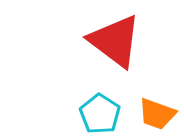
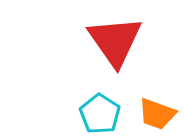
red triangle: rotated 18 degrees clockwise
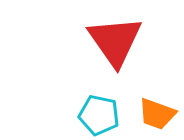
cyan pentagon: moved 1 px left, 1 px down; rotated 21 degrees counterclockwise
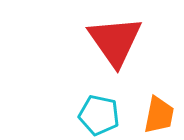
orange trapezoid: moved 2 px right, 1 px down; rotated 99 degrees counterclockwise
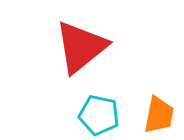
red triangle: moved 34 px left, 6 px down; rotated 26 degrees clockwise
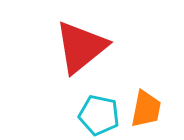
orange trapezoid: moved 13 px left, 6 px up
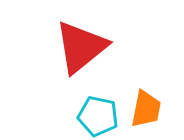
cyan pentagon: moved 1 px left, 1 px down
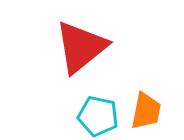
orange trapezoid: moved 2 px down
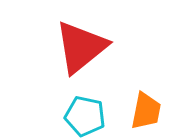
cyan pentagon: moved 13 px left
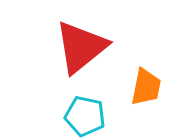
orange trapezoid: moved 24 px up
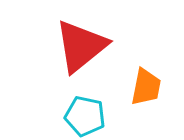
red triangle: moved 1 px up
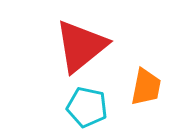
cyan pentagon: moved 2 px right, 9 px up
